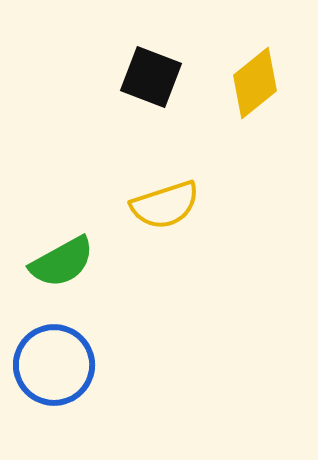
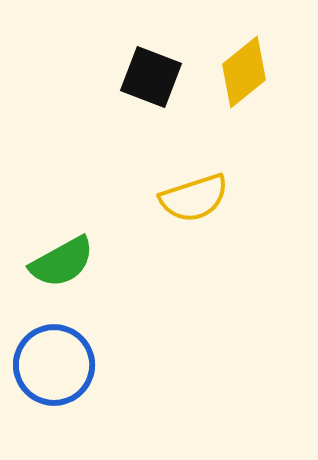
yellow diamond: moved 11 px left, 11 px up
yellow semicircle: moved 29 px right, 7 px up
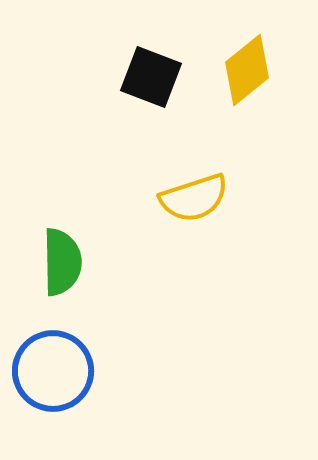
yellow diamond: moved 3 px right, 2 px up
green semicircle: rotated 62 degrees counterclockwise
blue circle: moved 1 px left, 6 px down
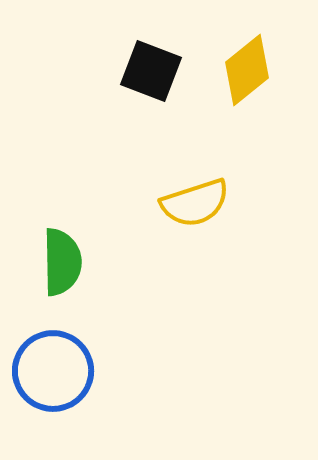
black square: moved 6 px up
yellow semicircle: moved 1 px right, 5 px down
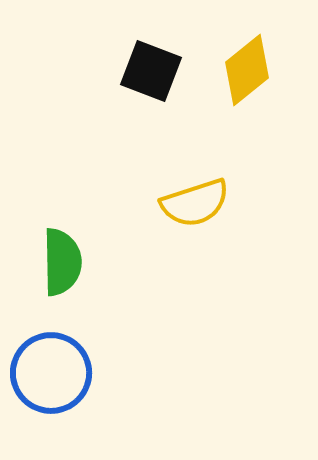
blue circle: moved 2 px left, 2 px down
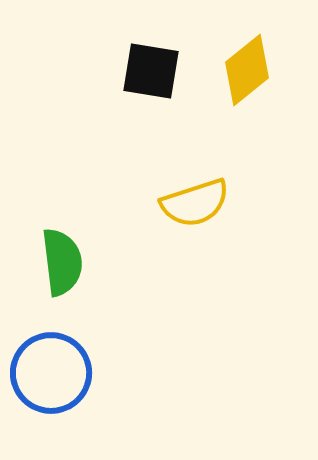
black square: rotated 12 degrees counterclockwise
green semicircle: rotated 6 degrees counterclockwise
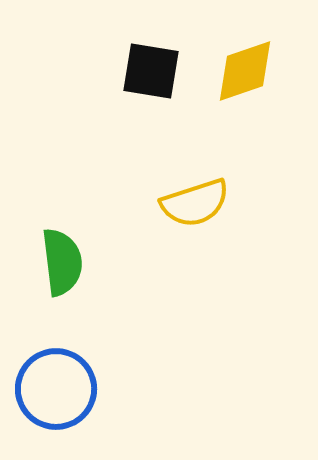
yellow diamond: moved 2 px left, 1 px down; rotated 20 degrees clockwise
blue circle: moved 5 px right, 16 px down
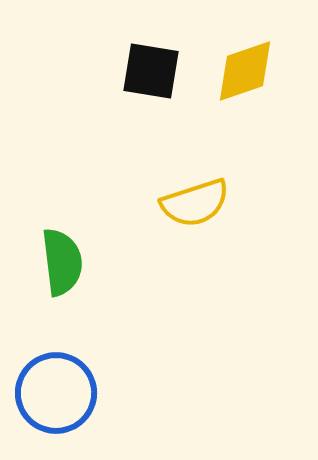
blue circle: moved 4 px down
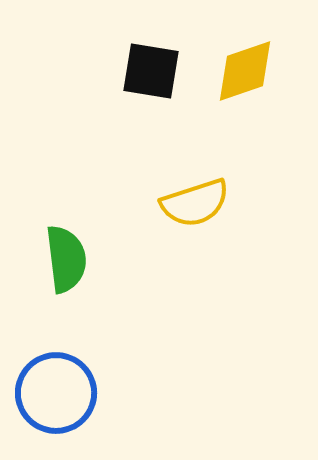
green semicircle: moved 4 px right, 3 px up
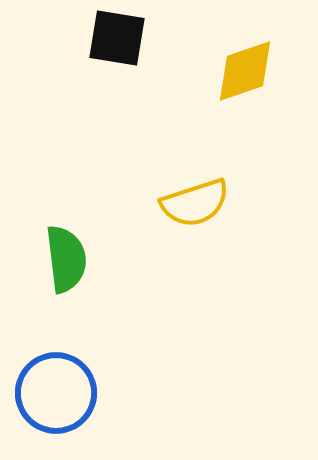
black square: moved 34 px left, 33 px up
